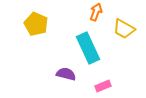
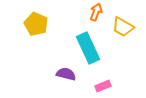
yellow trapezoid: moved 1 px left, 2 px up
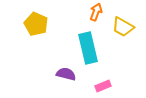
cyan rectangle: rotated 12 degrees clockwise
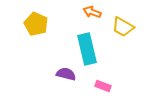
orange arrow: moved 4 px left; rotated 90 degrees counterclockwise
cyan rectangle: moved 1 px left, 1 px down
pink rectangle: rotated 42 degrees clockwise
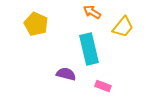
orange arrow: rotated 12 degrees clockwise
yellow trapezoid: rotated 80 degrees counterclockwise
cyan rectangle: moved 2 px right
